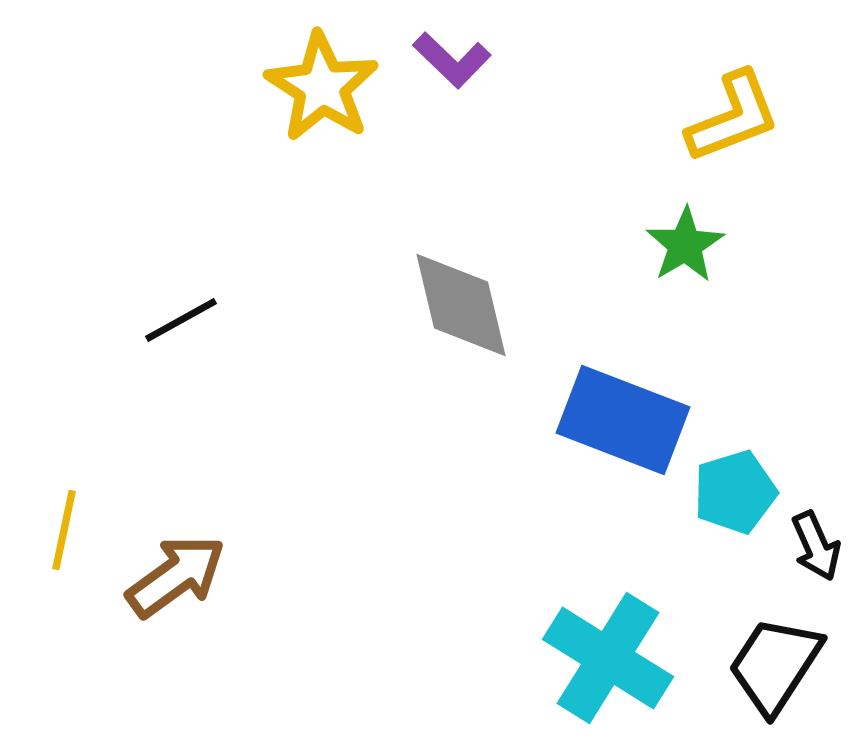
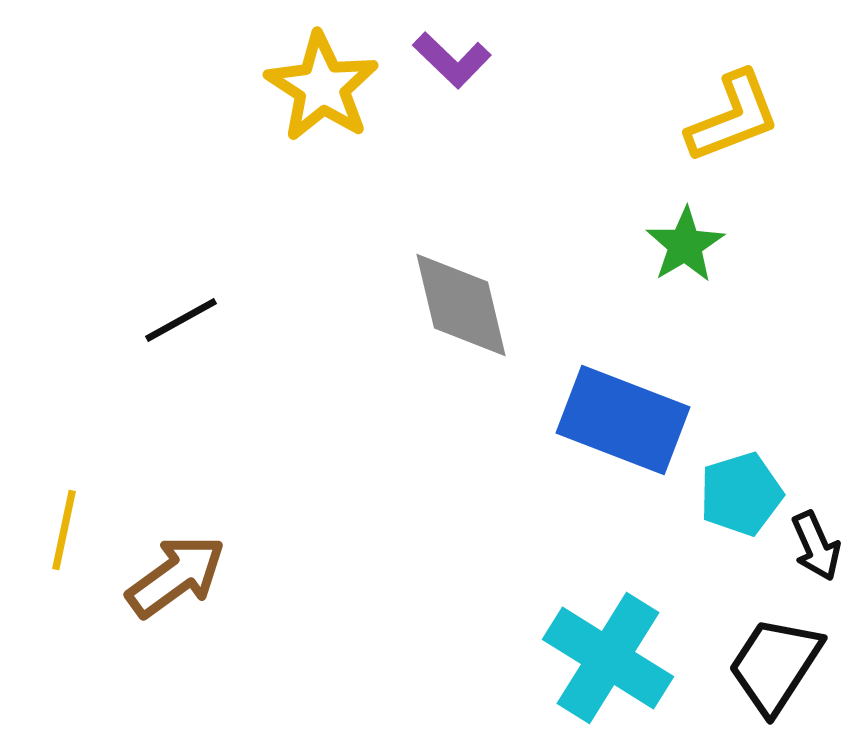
cyan pentagon: moved 6 px right, 2 px down
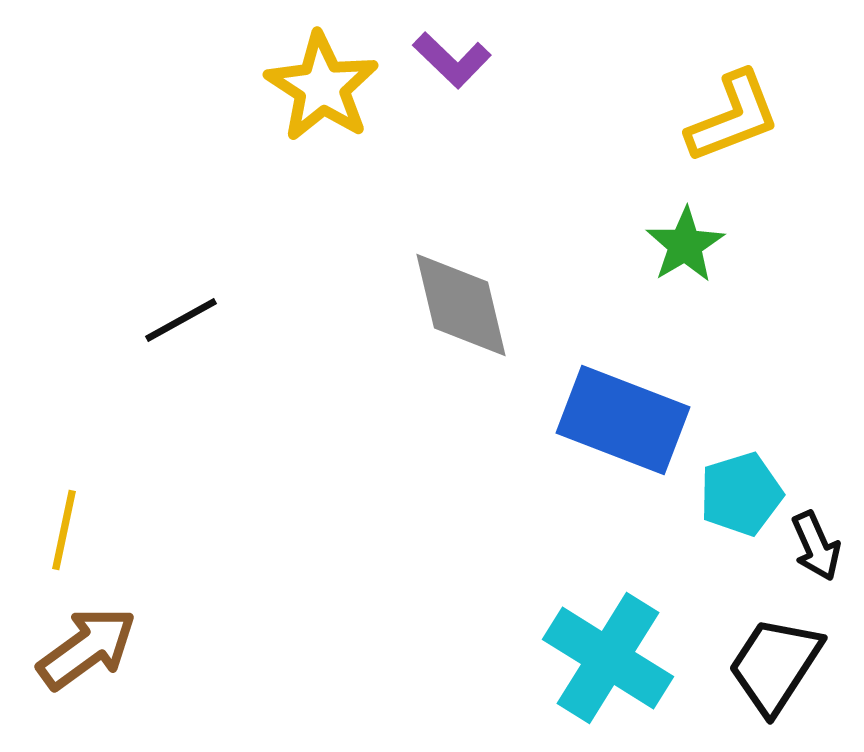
brown arrow: moved 89 px left, 72 px down
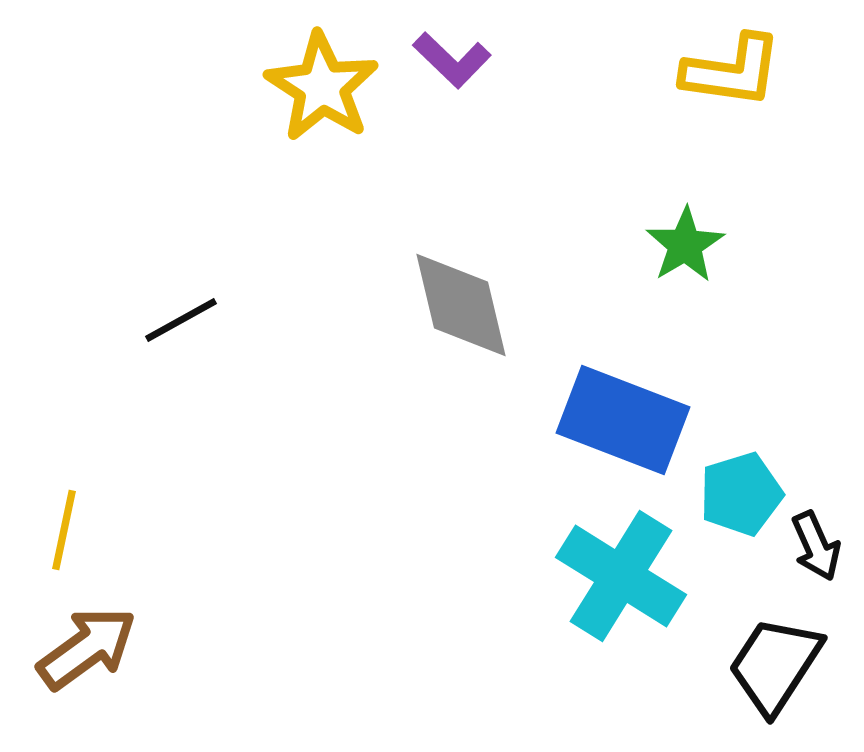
yellow L-shape: moved 1 px left, 46 px up; rotated 29 degrees clockwise
cyan cross: moved 13 px right, 82 px up
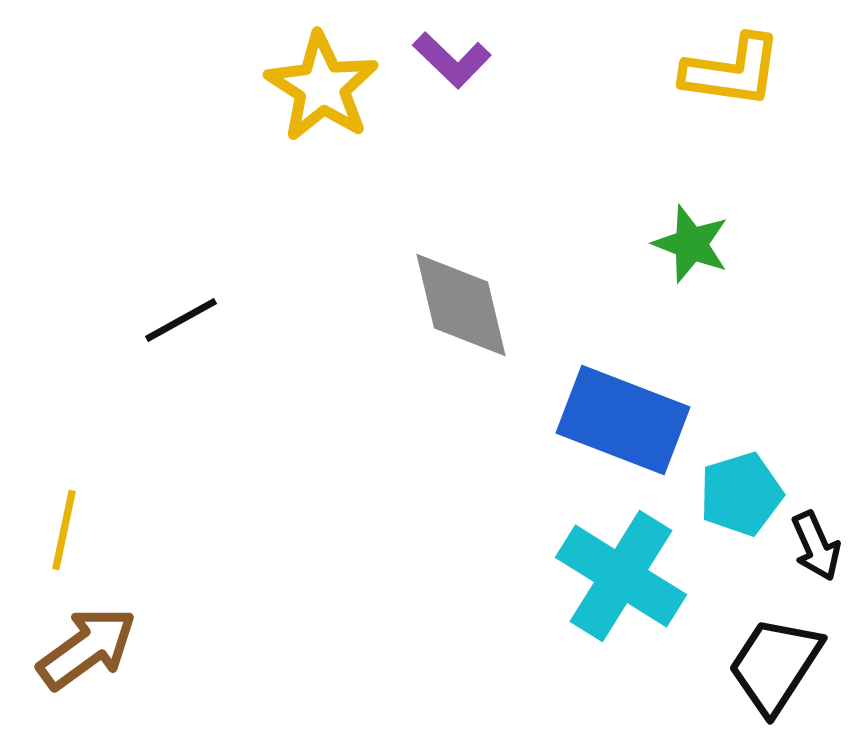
green star: moved 6 px right, 1 px up; rotated 20 degrees counterclockwise
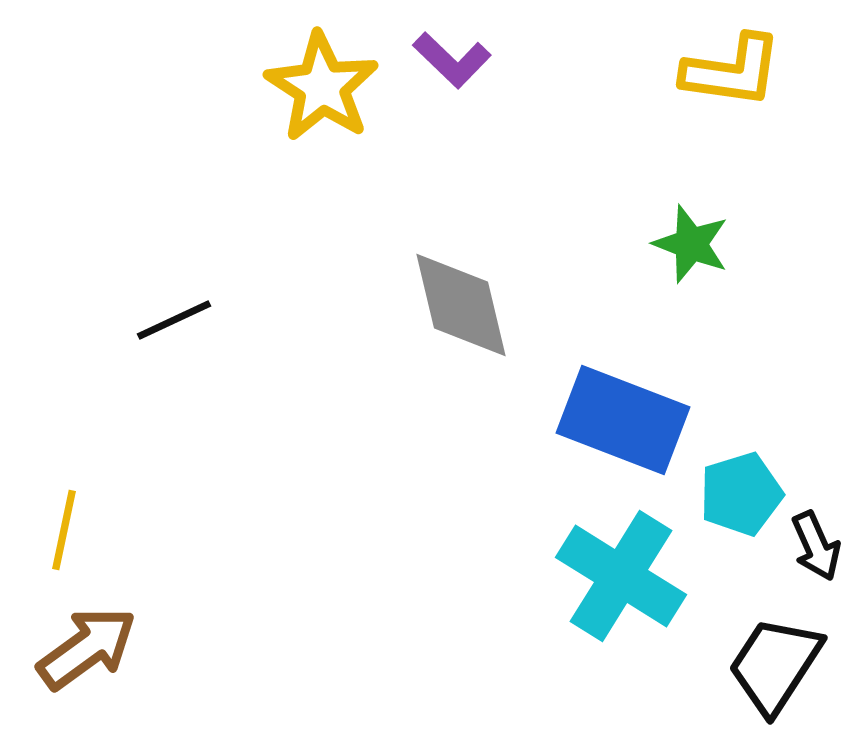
black line: moved 7 px left; rotated 4 degrees clockwise
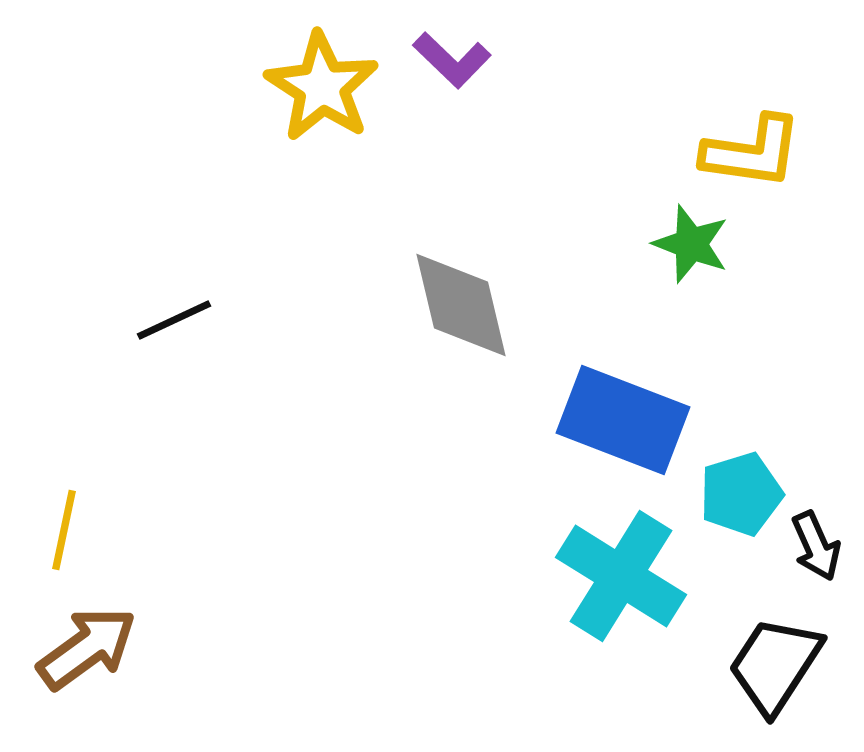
yellow L-shape: moved 20 px right, 81 px down
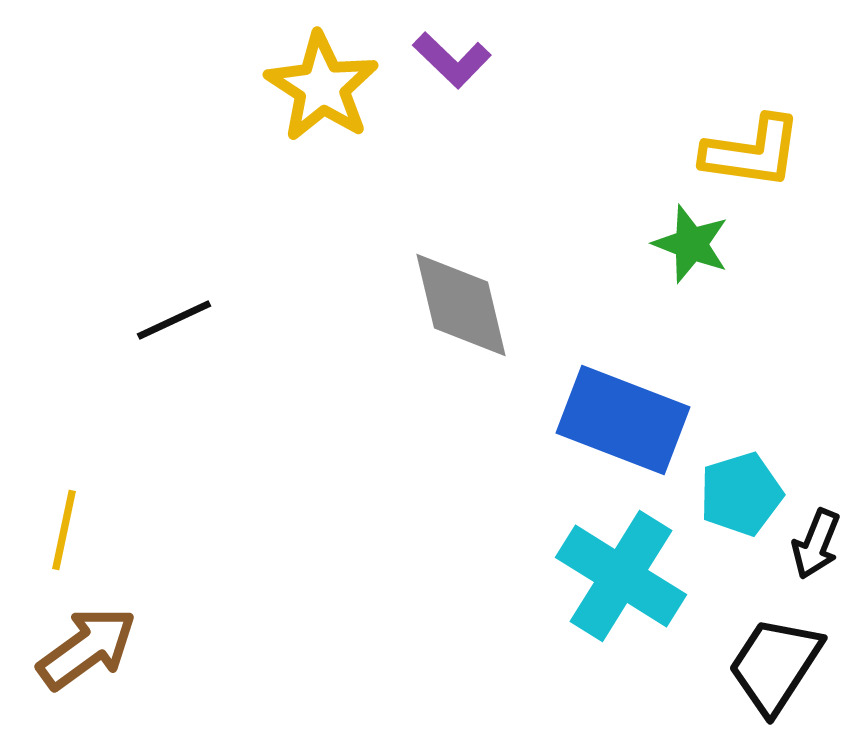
black arrow: moved 2 px up; rotated 46 degrees clockwise
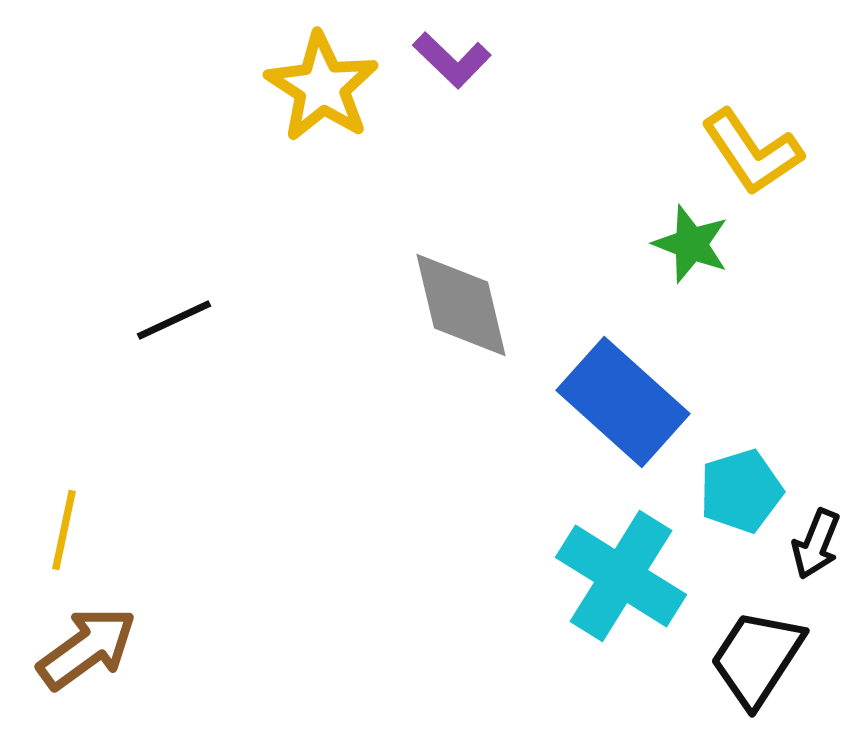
yellow L-shape: rotated 48 degrees clockwise
blue rectangle: moved 18 px up; rotated 21 degrees clockwise
cyan pentagon: moved 3 px up
black trapezoid: moved 18 px left, 7 px up
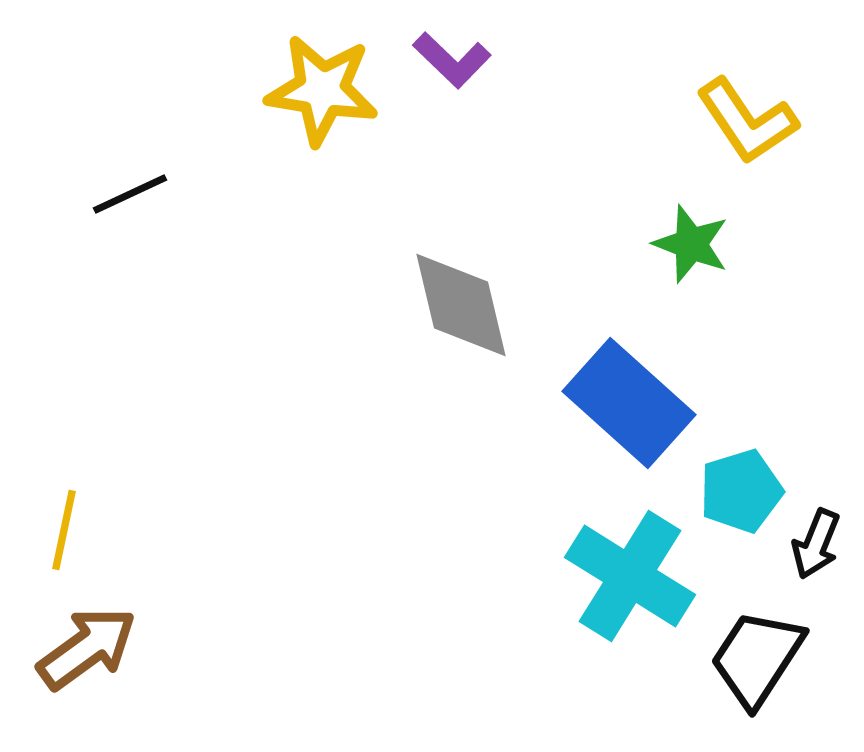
yellow star: moved 3 px down; rotated 24 degrees counterclockwise
yellow L-shape: moved 5 px left, 31 px up
black line: moved 44 px left, 126 px up
blue rectangle: moved 6 px right, 1 px down
cyan cross: moved 9 px right
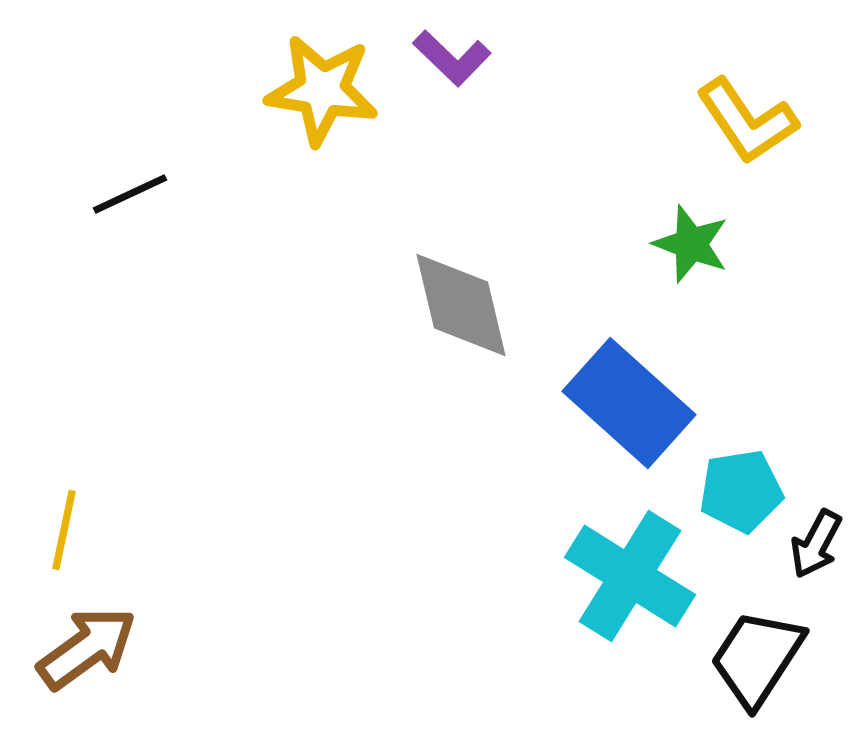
purple L-shape: moved 2 px up
cyan pentagon: rotated 8 degrees clockwise
black arrow: rotated 6 degrees clockwise
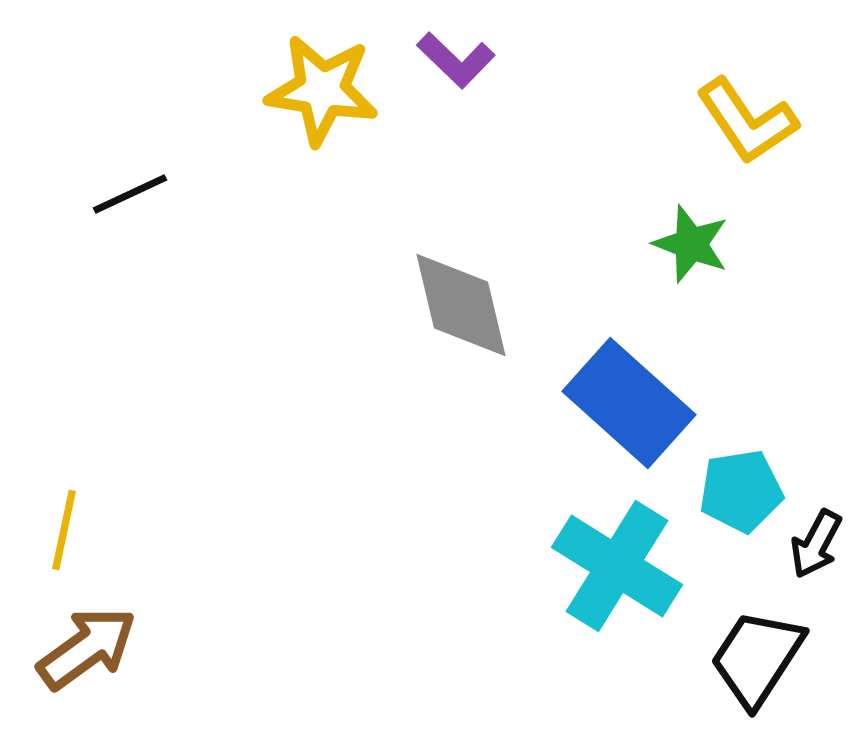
purple L-shape: moved 4 px right, 2 px down
cyan cross: moved 13 px left, 10 px up
